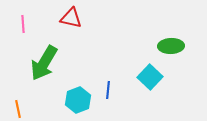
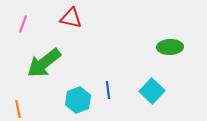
pink line: rotated 24 degrees clockwise
green ellipse: moved 1 px left, 1 px down
green arrow: rotated 21 degrees clockwise
cyan square: moved 2 px right, 14 px down
blue line: rotated 12 degrees counterclockwise
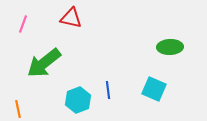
cyan square: moved 2 px right, 2 px up; rotated 20 degrees counterclockwise
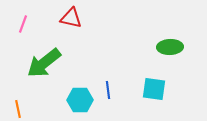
cyan square: rotated 15 degrees counterclockwise
cyan hexagon: moved 2 px right; rotated 20 degrees clockwise
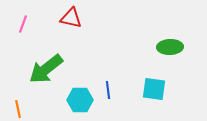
green arrow: moved 2 px right, 6 px down
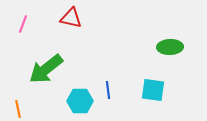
cyan square: moved 1 px left, 1 px down
cyan hexagon: moved 1 px down
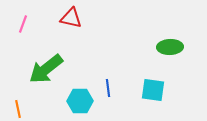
blue line: moved 2 px up
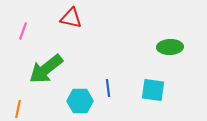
pink line: moved 7 px down
orange line: rotated 24 degrees clockwise
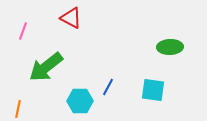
red triangle: rotated 15 degrees clockwise
green arrow: moved 2 px up
blue line: moved 1 px up; rotated 36 degrees clockwise
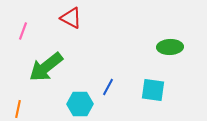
cyan hexagon: moved 3 px down
